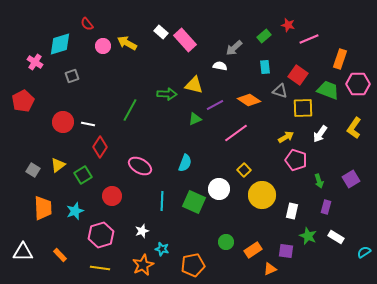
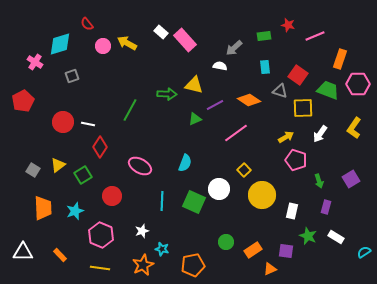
green rectangle at (264, 36): rotated 32 degrees clockwise
pink line at (309, 39): moved 6 px right, 3 px up
pink hexagon at (101, 235): rotated 20 degrees counterclockwise
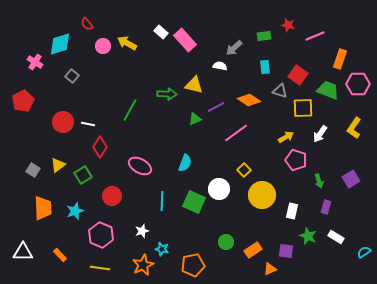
gray square at (72, 76): rotated 32 degrees counterclockwise
purple line at (215, 105): moved 1 px right, 2 px down
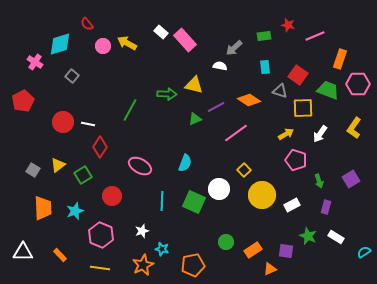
yellow arrow at (286, 137): moved 3 px up
white rectangle at (292, 211): moved 6 px up; rotated 49 degrees clockwise
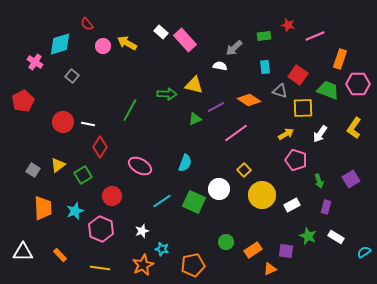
cyan line at (162, 201): rotated 54 degrees clockwise
pink hexagon at (101, 235): moved 6 px up
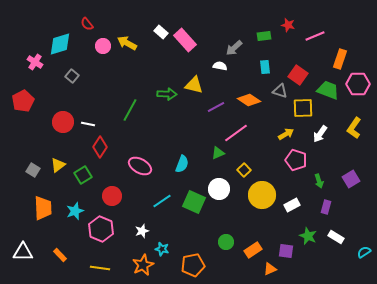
green triangle at (195, 119): moved 23 px right, 34 px down
cyan semicircle at (185, 163): moved 3 px left, 1 px down
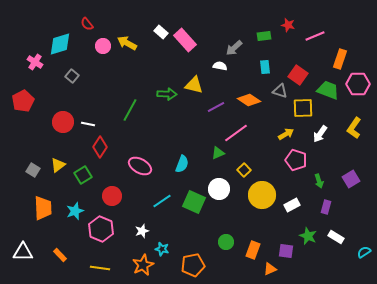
orange rectangle at (253, 250): rotated 36 degrees counterclockwise
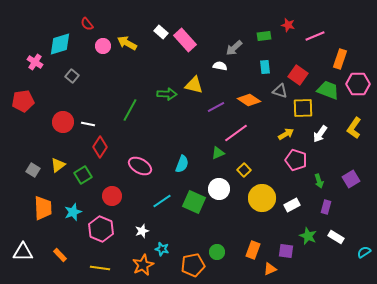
red pentagon at (23, 101): rotated 20 degrees clockwise
yellow circle at (262, 195): moved 3 px down
cyan star at (75, 211): moved 2 px left, 1 px down
green circle at (226, 242): moved 9 px left, 10 px down
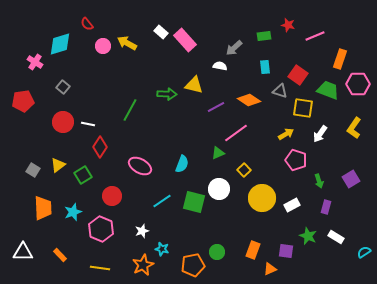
gray square at (72, 76): moved 9 px left, 11 px down
yellow square at (303, 108): rotated 10 degrees clockwise
green square at (194, 202): rotated 10 degrees counterclockwise
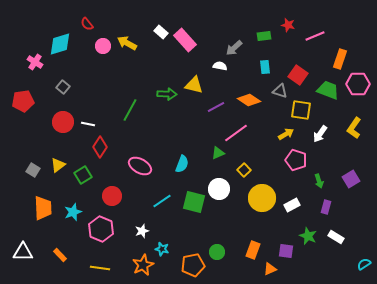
yellow square at (303, 108): moved 2 px left, 2 px down
cyan semicircle at (364, 252): moved 12 px down
